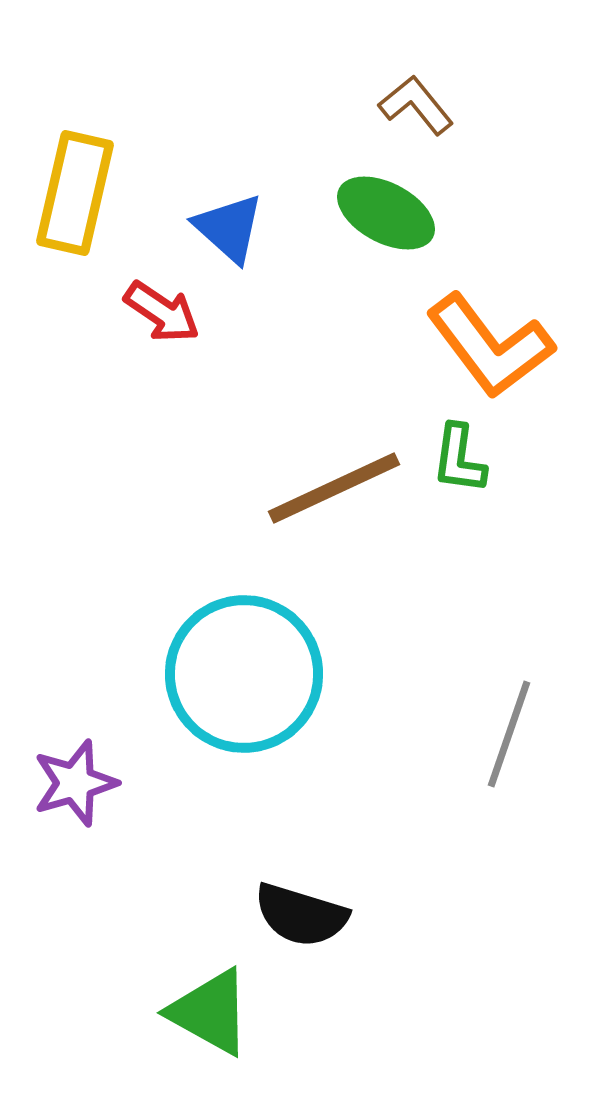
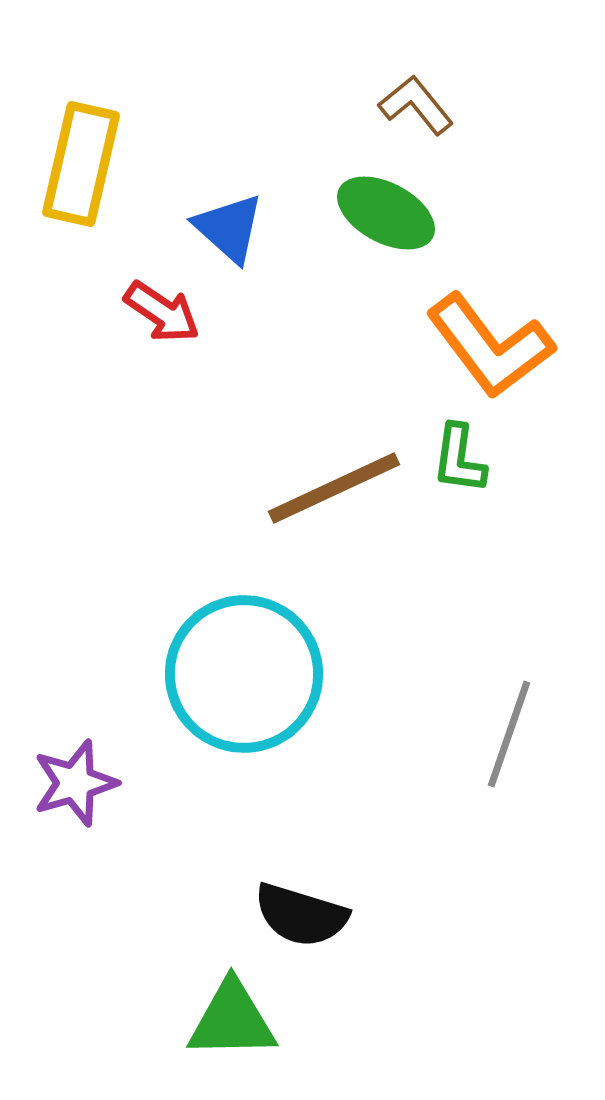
yellow rectangle: moved 6 px right, 29 px up
green triangle: moved 22 px right, 8 px down; rotated 30 degrees counterclockwise
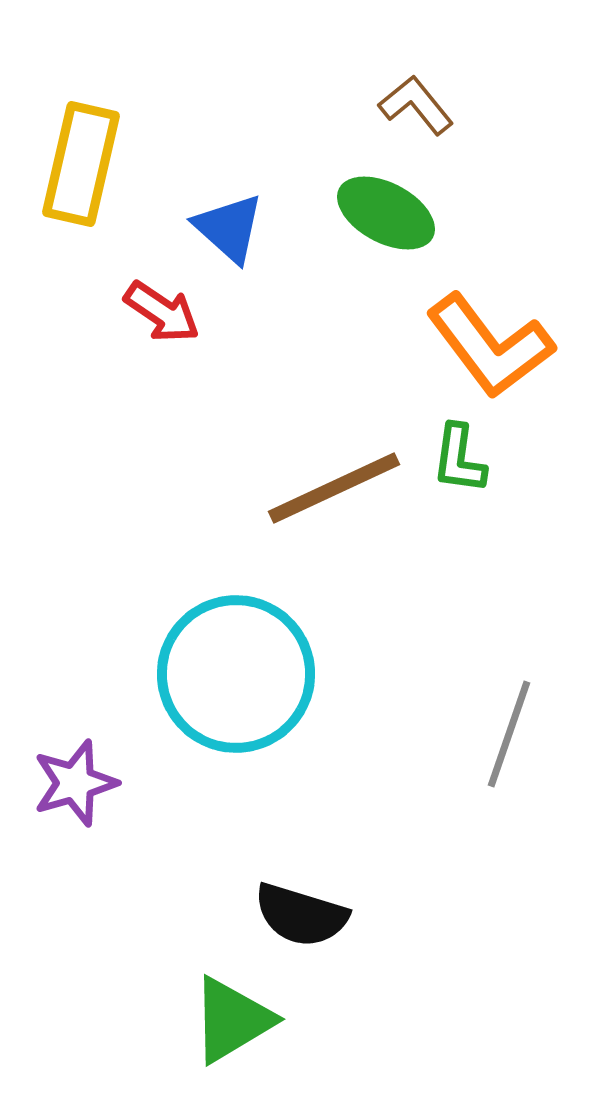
cyan circle: moved 8 px left
green triangle: rotated 30 degrees counterclockwise
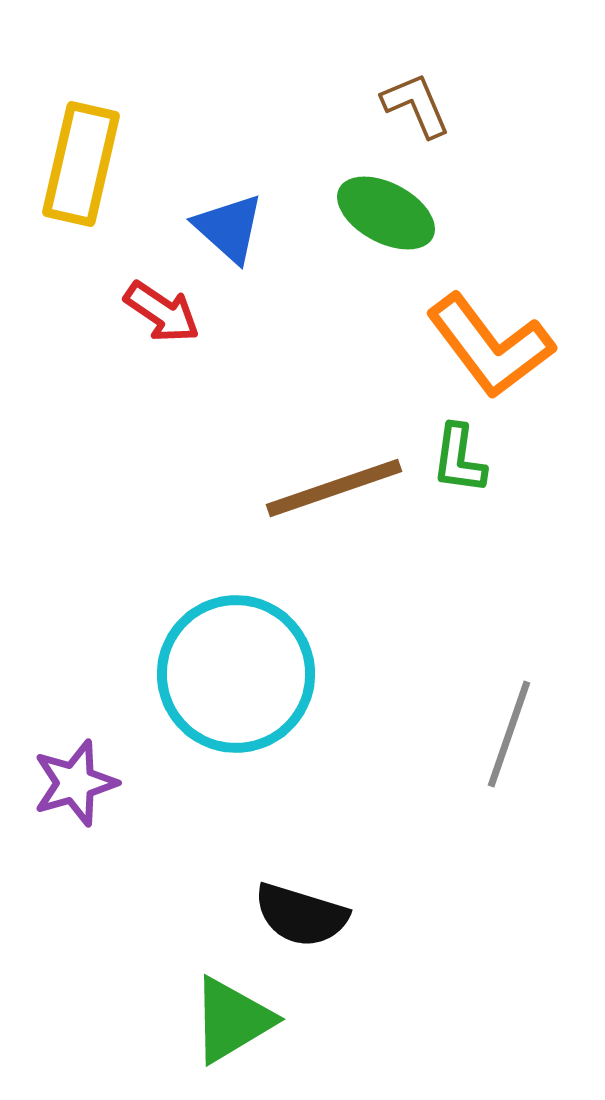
brown L-shape: rotated 16 degrees clockwise
brown line: rotated 6 degrees clockwise
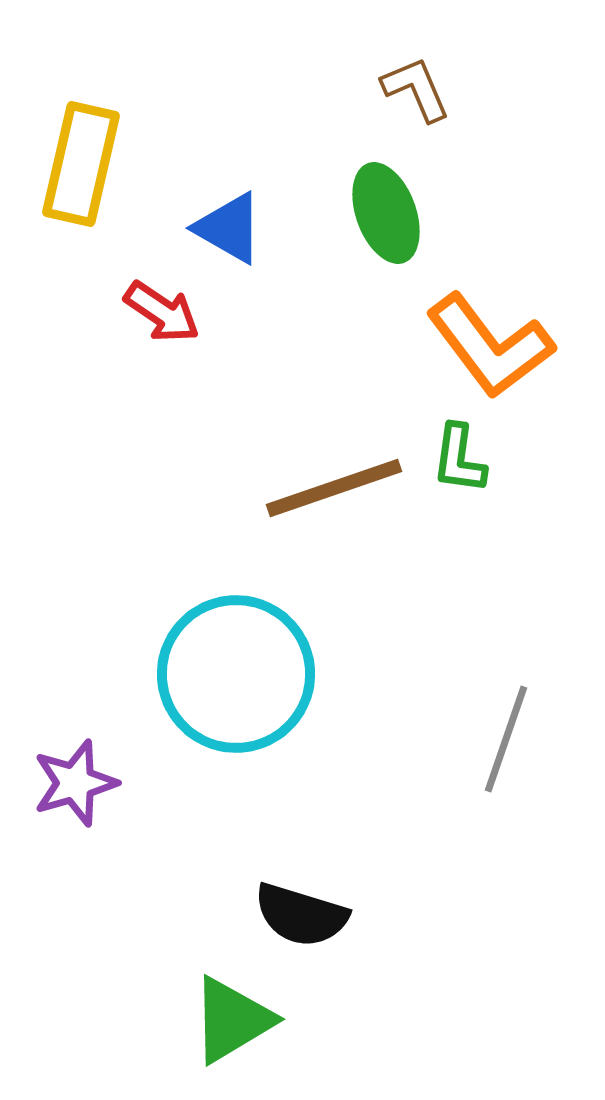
brown L-shape: moved 16 px up
green ellipse: rotated 42 degrees clockwise
blue triangle: rotated 12 degrees counterclockwise
gray line: moved 3 px left, 5 px down
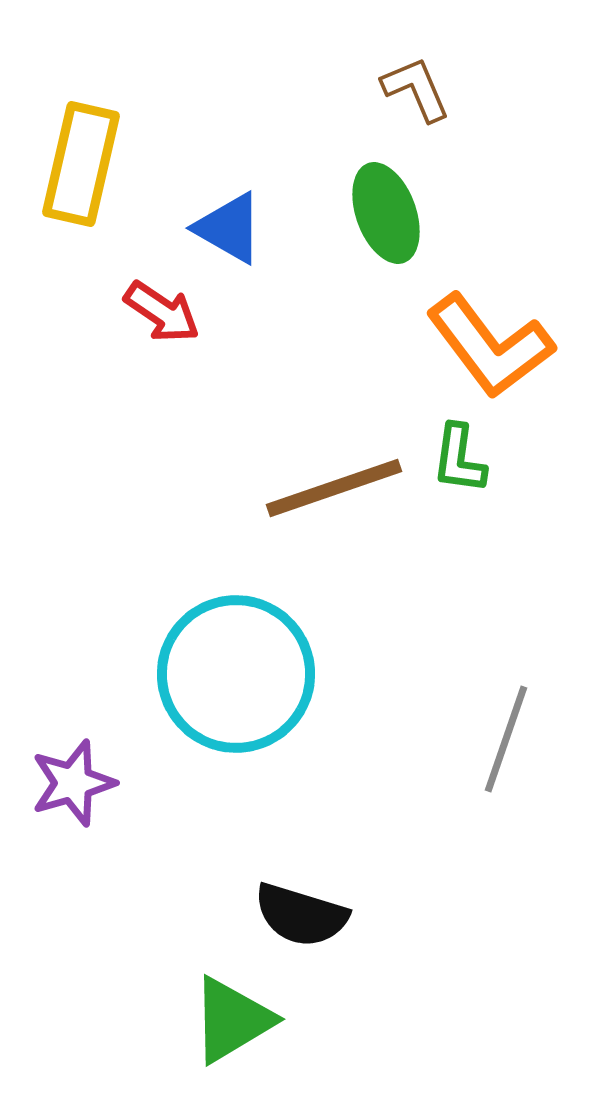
purple star: moved 2 px left
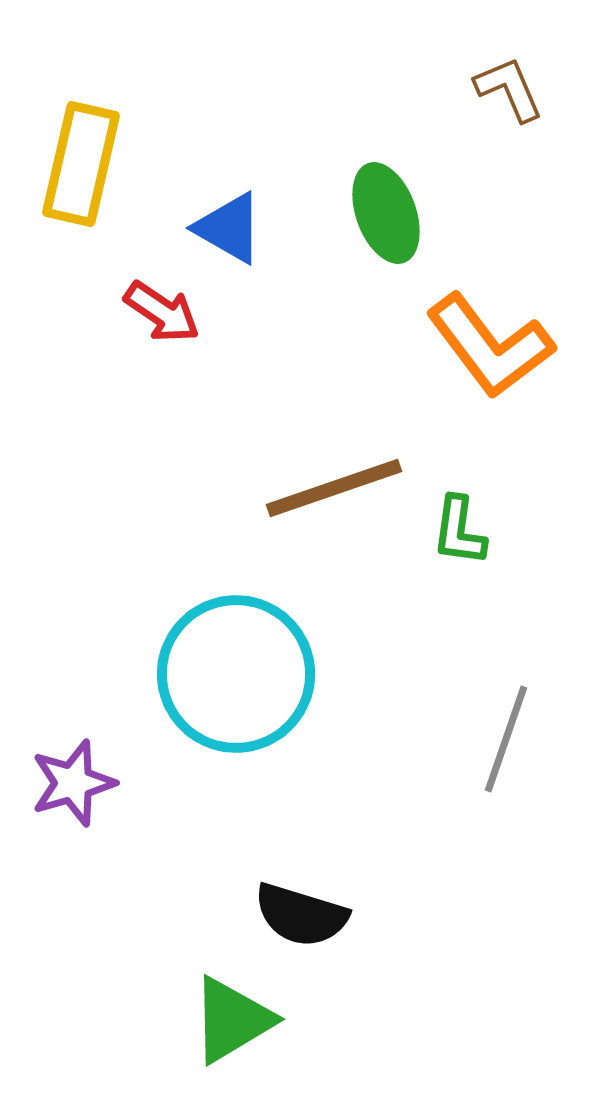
brown L-shape: moved 93 px right
green L-shape: moved 72 px down
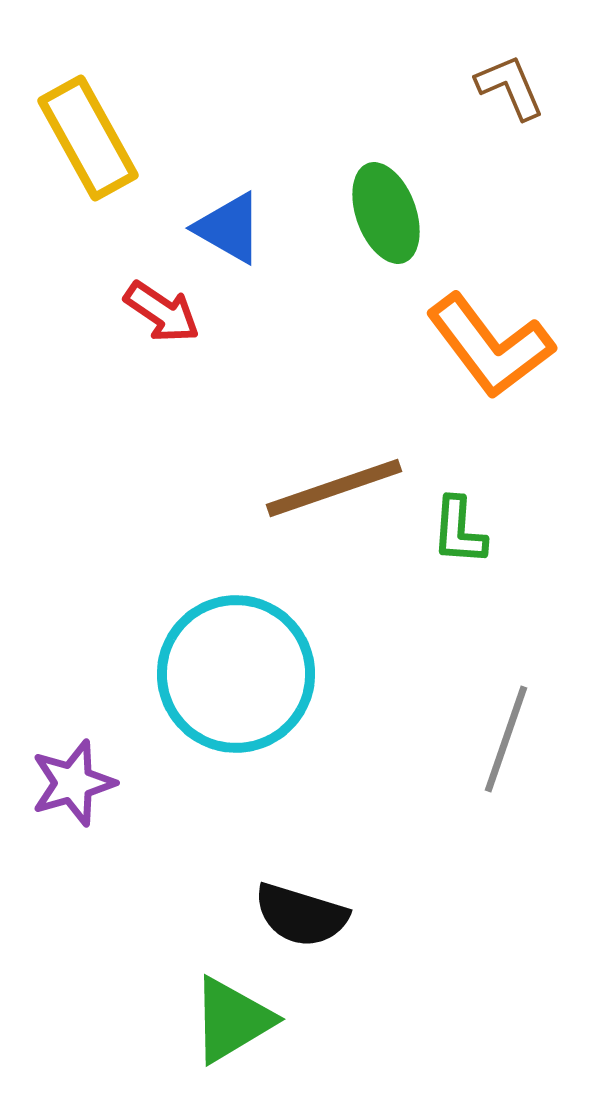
brown L-shape: moved 1 px right, 2 px up
yellow rectangle: moved 7 px right, 26 px up; rotated 42 degrees counterclockwise
green L-shape: rotated 4 degrees counterclockwise
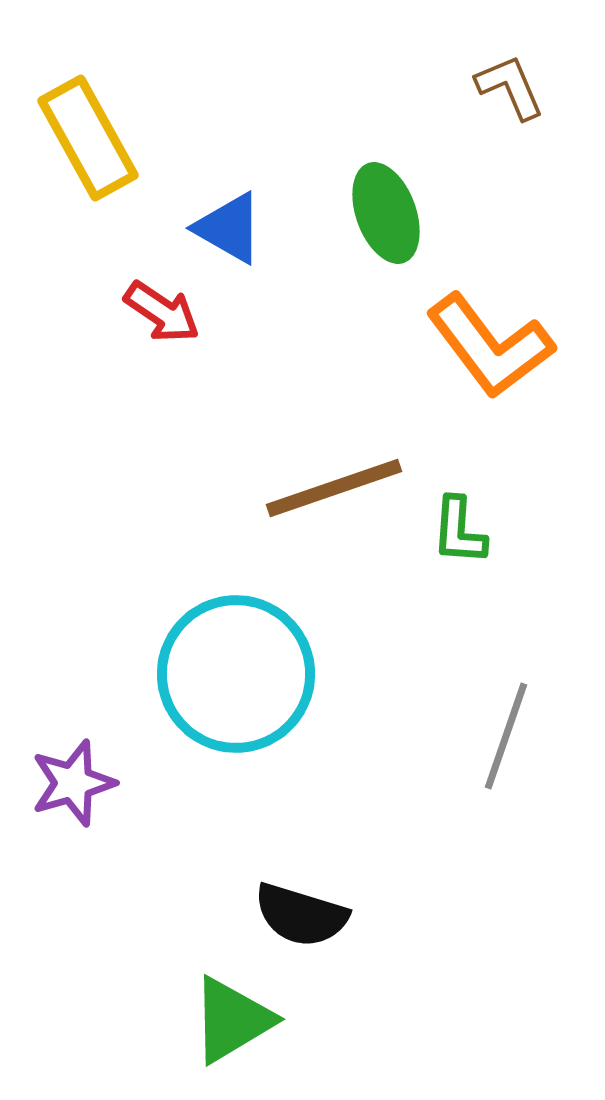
gray line: moved 3 px up
